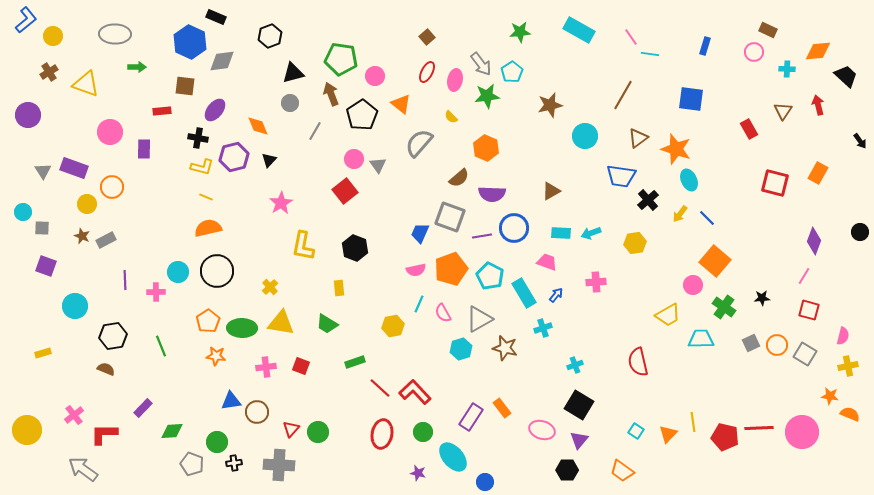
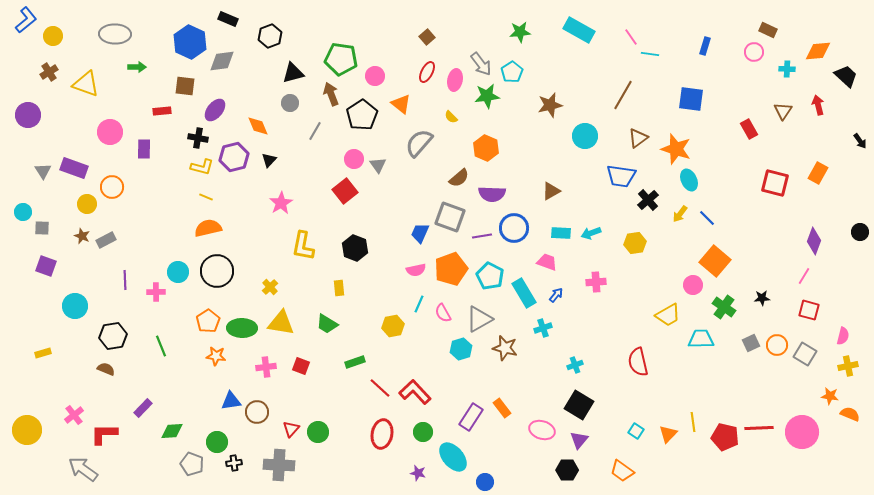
black rectangle at (216, 17): moved 12 px right, 2 px down
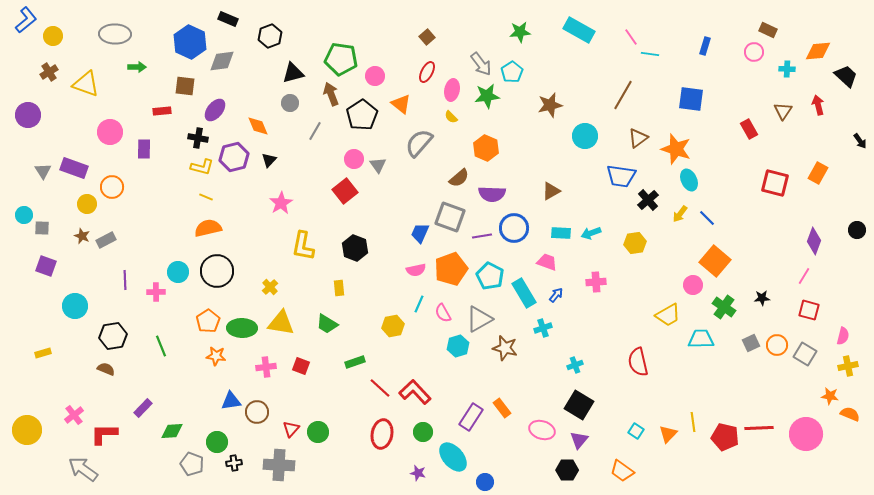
pink ellipse at (455, 80): moved 3 px left, 10 px down
cyan circle at (23, 212): moved 1 px right, 3 px down
black circle at (860, 232): moved 3 px left, 2 px up
cyan hexagon at (461, 349): moved 3 px left, 3 px up
pink circle at (802, 432): moved 4 px right, 2 px down
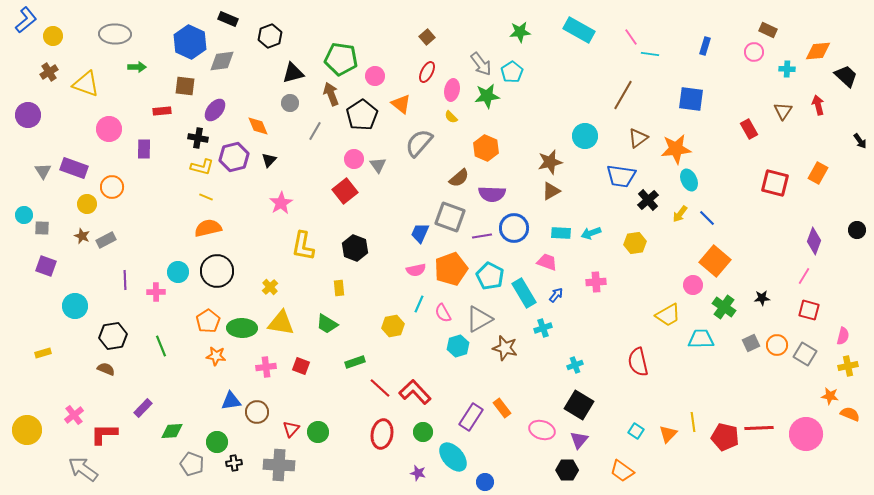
brown star at (550, 105): moved 57 px down
pink circle at (110, 132): moved 1 px left, 3 px up
orange star at (676, 149): rotated 24 degrees counterclockwise
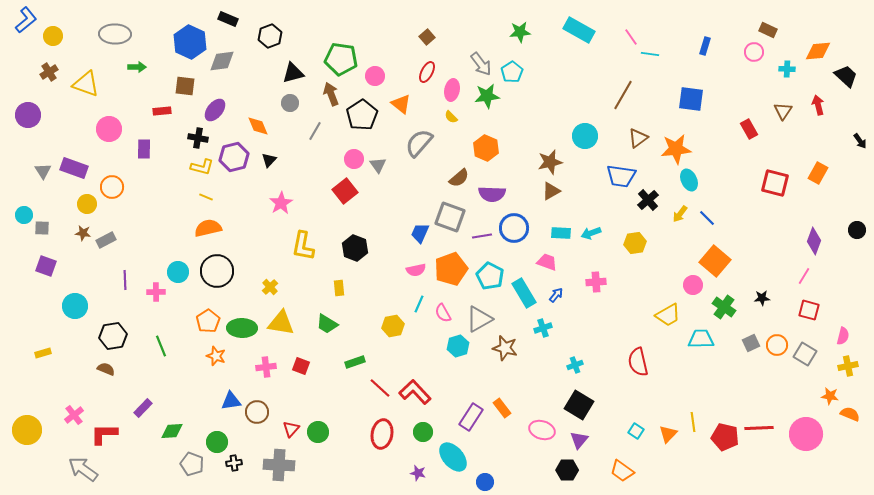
brown star at (82, 236): moved 1 px right, 3 px up; rotated 14 degrees counterclockwise
orange star at (216, 356): rotated 12 degrees clockwise
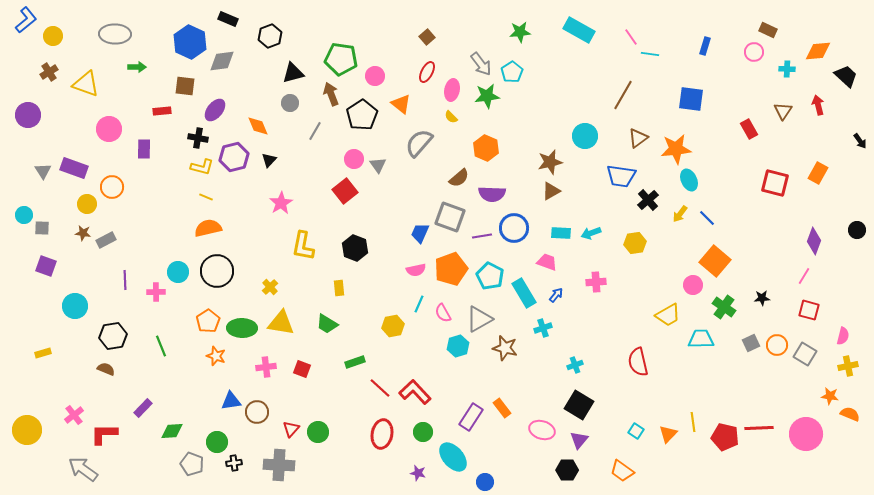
red square at (301, 366): moved 1 px right, 3 px down
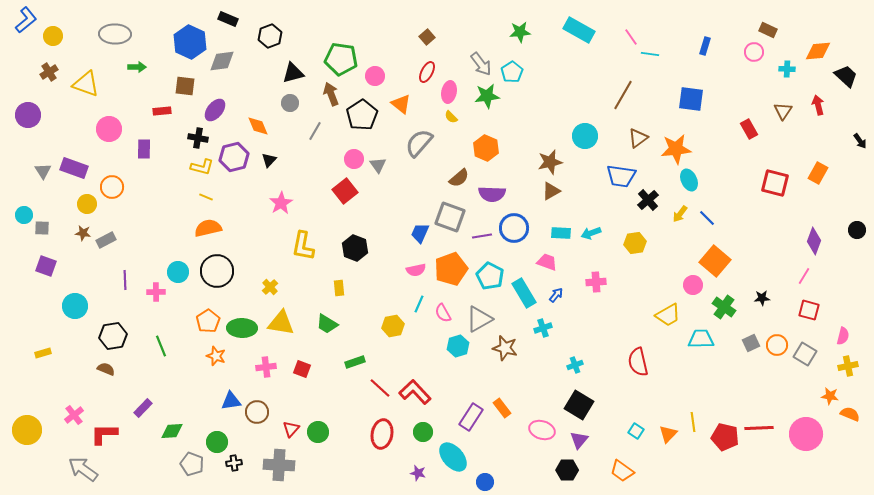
pink ellipse at (452, 90): moved 3 px left, 2 px down
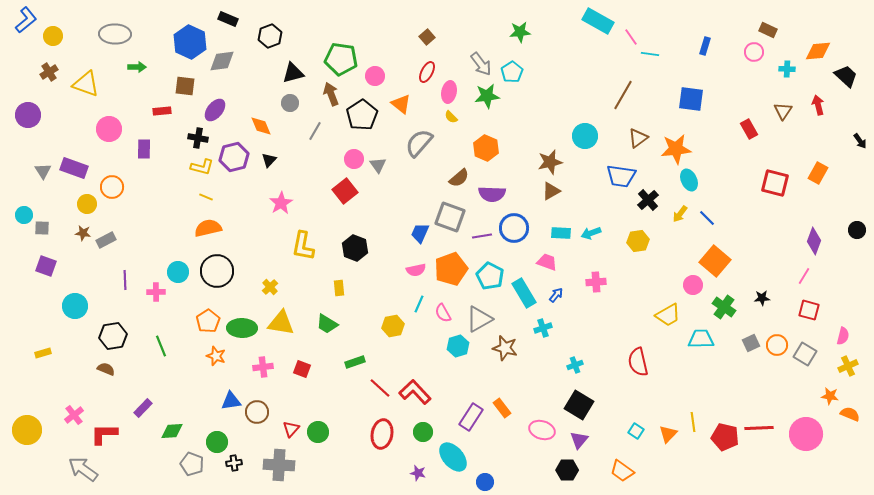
cyan rectangle at (579, 30): moved 19 px right, 9 px up
orange diamond at (258, 126): moved 3 px right
yellow hexagon at (635, 243): moved 3 px right, 2 px up
yellow cross at (848, 366): rotated 12 degrees counterclockwise
pink cross at (266, 367): moved 3 px left
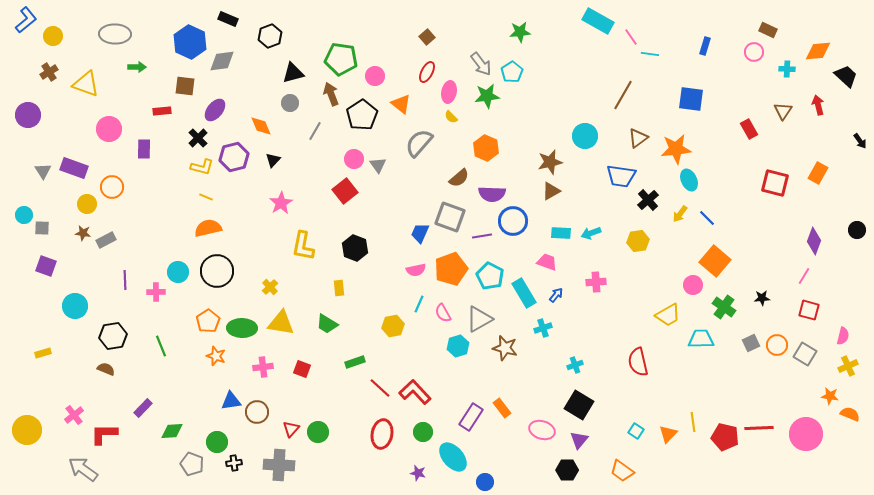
black cross at (198, 138): rotated 36 degrees clockwise
black triangle at (269, 160): moved 4 px right
blue circle at (514, 228): moved 1 px left, 7 px up
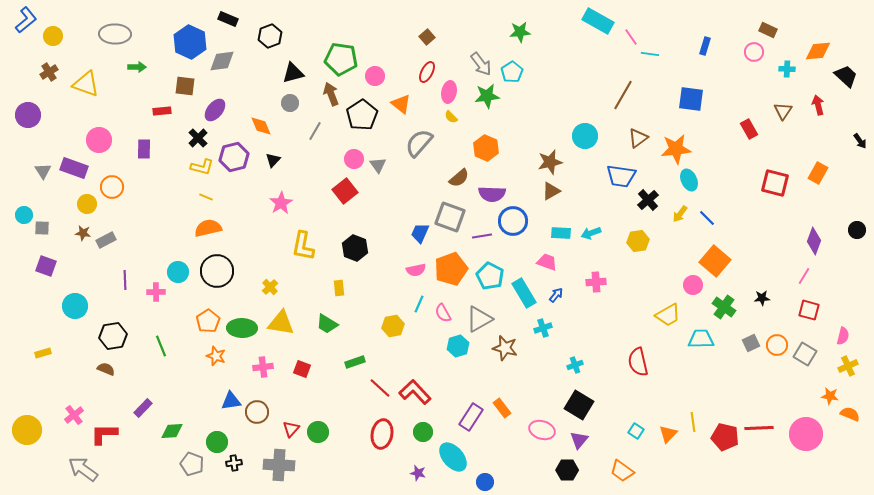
pink circle at (109, 129): moved 10 px left, 11 px down
